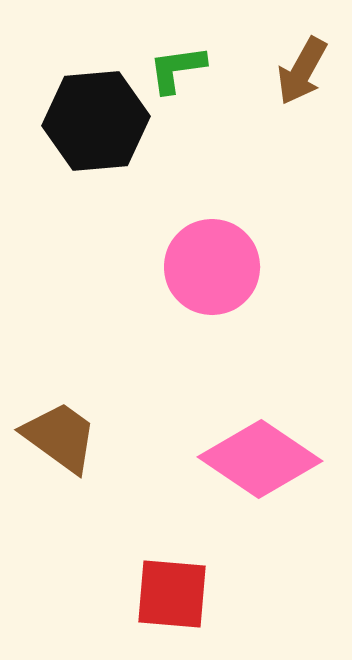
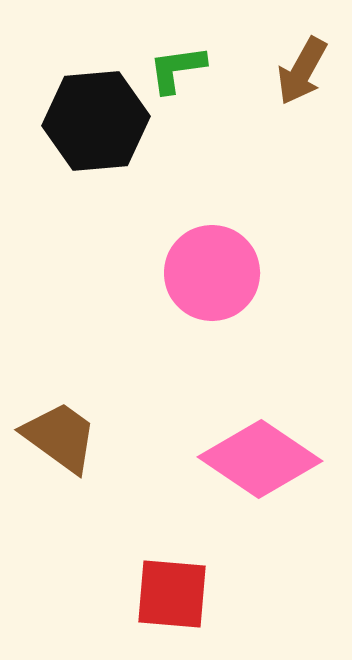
pink circle: moved 6 px down
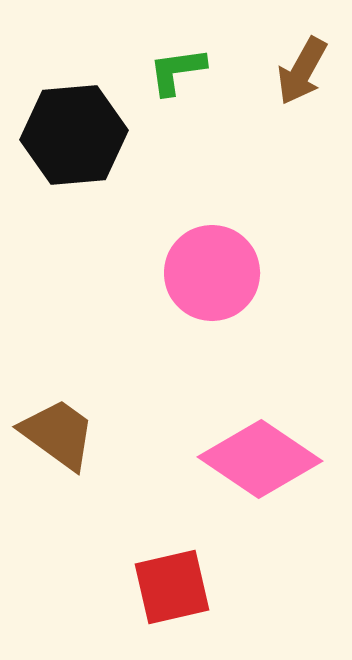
green L-shape: moved 2 px down
black hexagon: moved 22 px left, 14 px down
brown trapezoid: moved 2 px left, 3 px up
red square: moved 7 px up; rotated 18 degrees counterclockwise
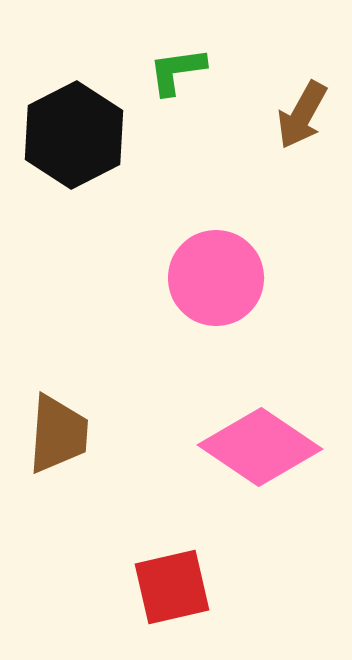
brown arrow: moved 44 px down
black hexagon: rotated 22 degrees counterclockwise
pink circle: moved 4 px right, 5 px down
brown trapezoid: rotated 58 degrees clockwise
pink diamond: moved 12 px up
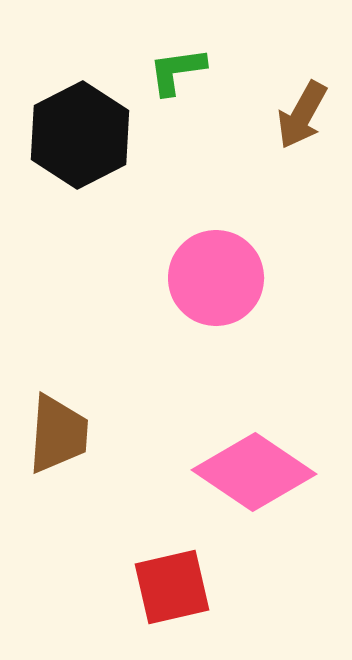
black hexagon: moved 6 px right
pink diamond: moved 6 px left, 25 px down
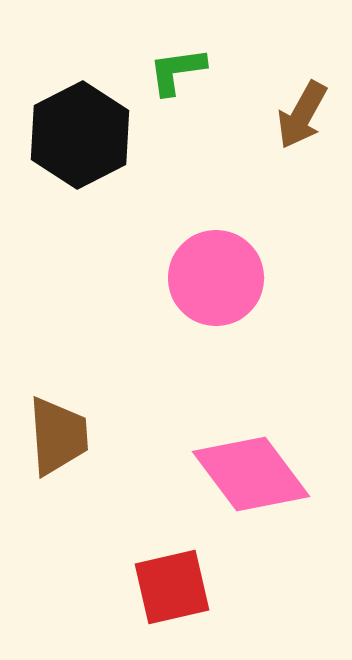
brown trapezoid: moved 2 px down; rotated 8 degrees counterclockwise
pink diamond: moved 3 px left, 2 px down; rotated 19 degrees clockwise
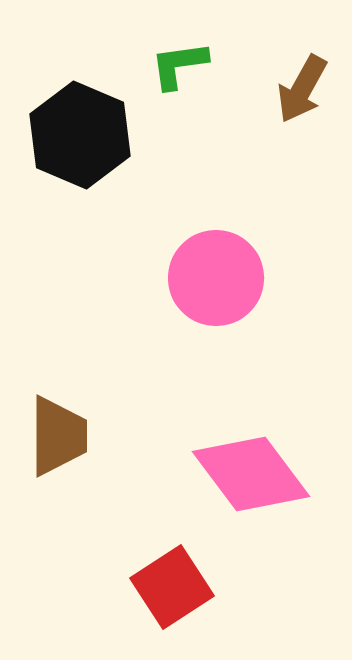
green L-shape: moved 2 px right, 6 px up
brown arrow: moved 26 px up
black hexagon: rotated 10 degrees counterclockwise
brown trapezoid: rotated 4 degrees clockwise
red square: rotated 20 degrees counterclockwise
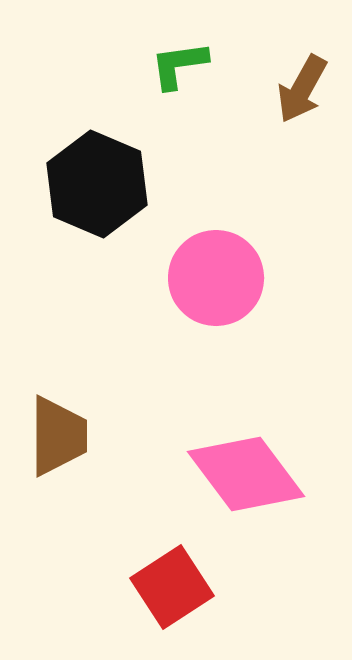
black hexagon: moved 17 px right, 49 px down
pink diamond: moved 5 px left
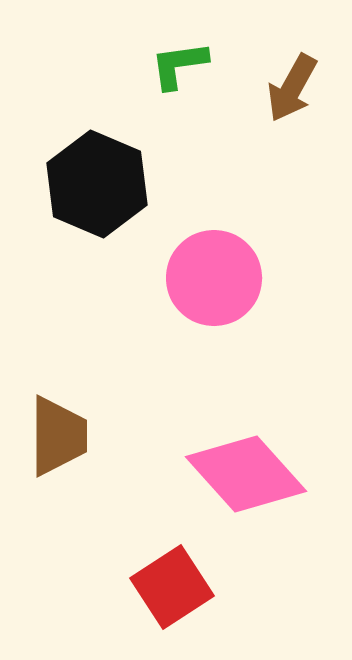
brown arrow: moved 10 px left, 1 px up
pink circle: moved 2 px left
pink diamond: rotated 5 degrees counterclockwise
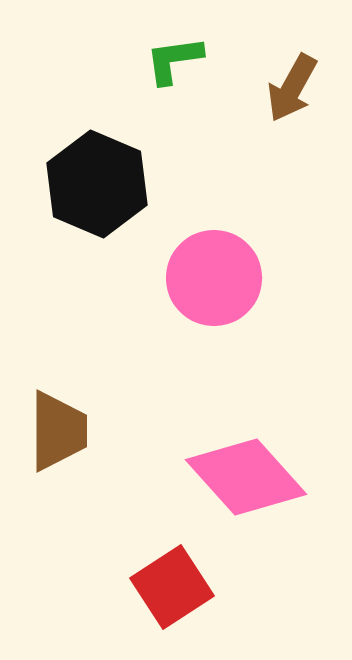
green L-shape: moved 5 px left, 5 px up
brown trapezoid: moved 5 px up
pink diamond: moved 3 px down
